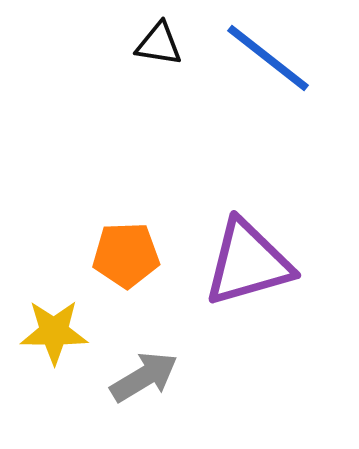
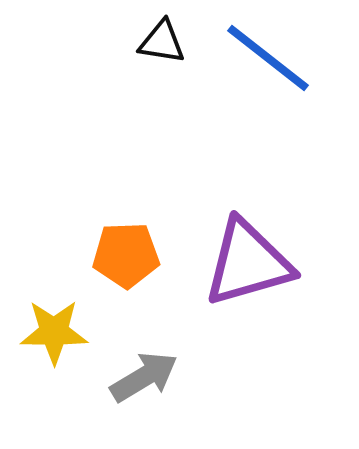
black triangle: moved 3 px right, 2 px up
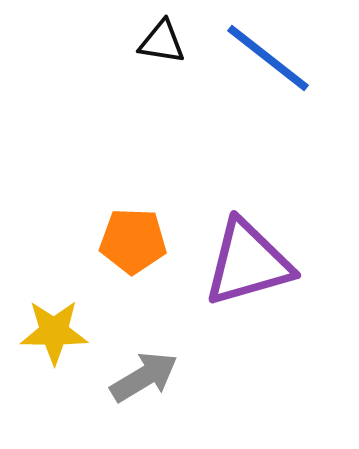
orange pentagon: moved 7 px right, 14 px up; rotated 4 degrees clockwise
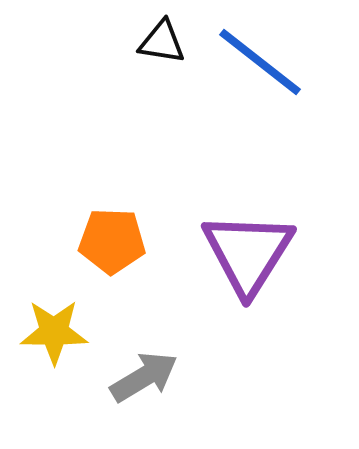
blue line: moved 8 px left, 4 px down
orange pentagon: moved 21 px left
purple triangle: moved 10 px up; rotated 42 degrees counterclockwise
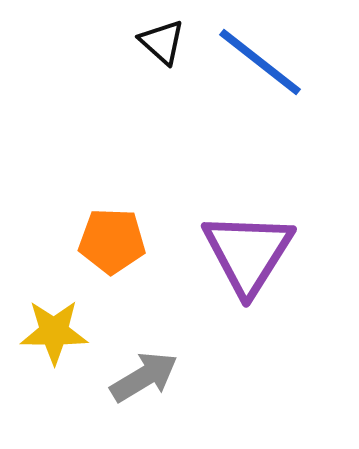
black triangle: rotated 33 degrees clockwise
